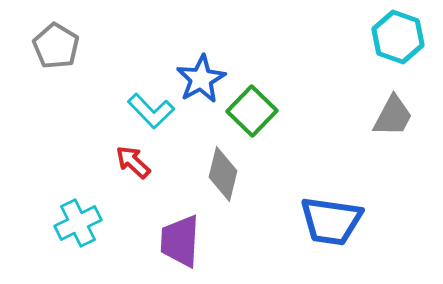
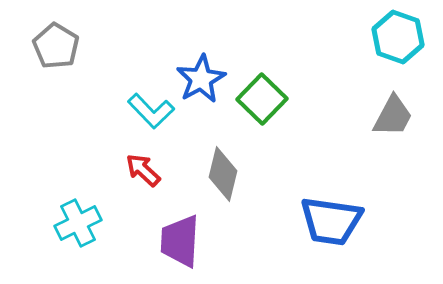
green square: moved 10 px right, 12 px up
red arrow: moved 10 px right, 8 px down
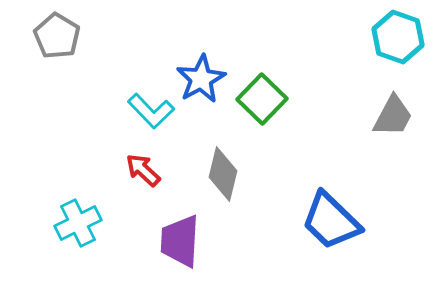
gray pentagon: moved 1 px right, 10 px up
blue trapezoid: rotated 36 degrees clockwise
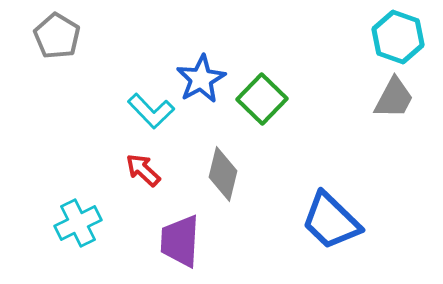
gray trapezoid: moved 1 px right, 18 px up
